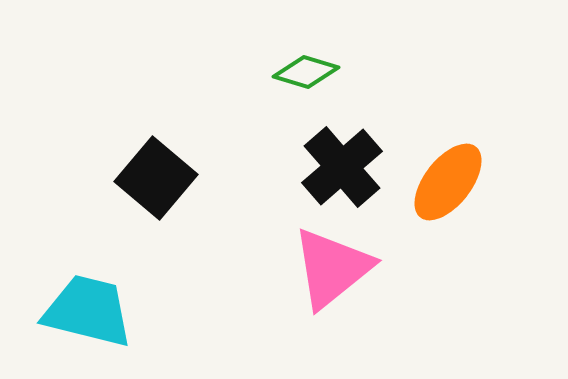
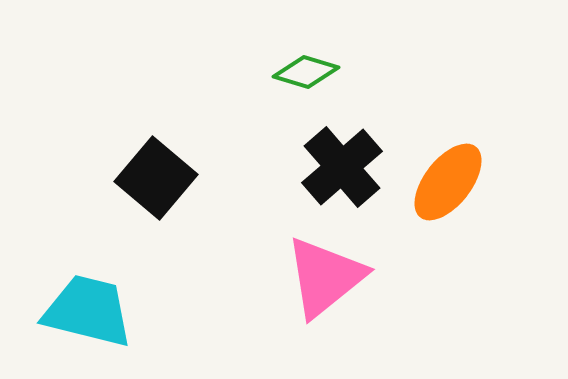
pink triangle: moved 7 px left, 9 px down
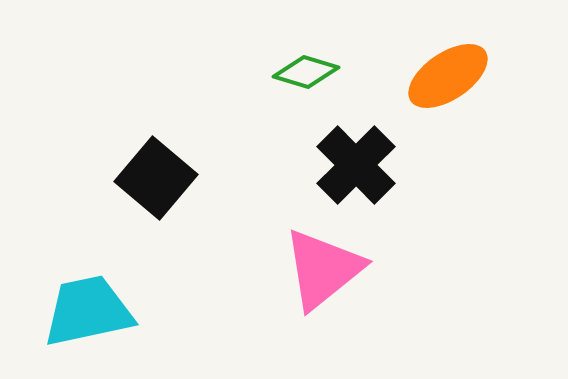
black cross: moved 14 px right, 2 px up; rotated 4 degrees counterclockwise
orange ellipse: moved 106 px up; rotated 18 degrees clockwise
pink triangle: moved 2 px left, 8 px up
cyan trapezoid: rotated 26 degrees counterclockwise
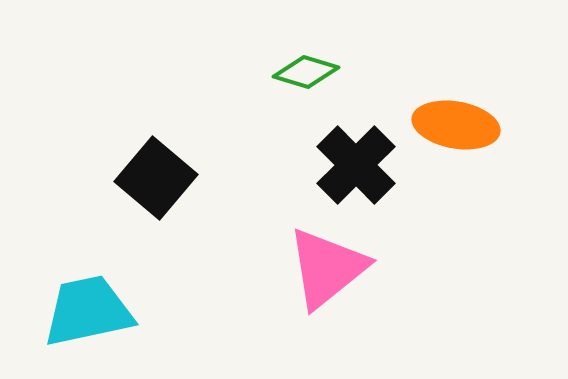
orange ellipse: moved 8 px right, 49 px down; rotated 44 degrees clockwise
pink triangle: moved 4 px right, 1 px up
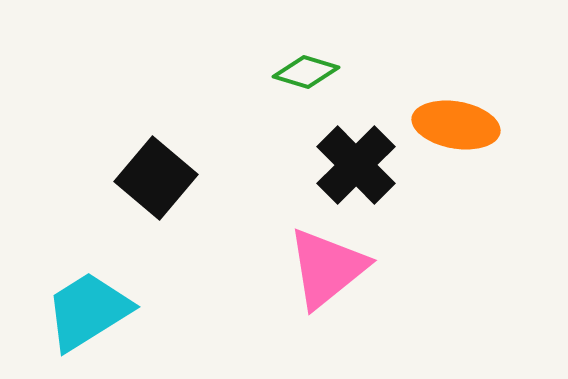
cyan trapezoid: rotated 20 degrees counterclockwise
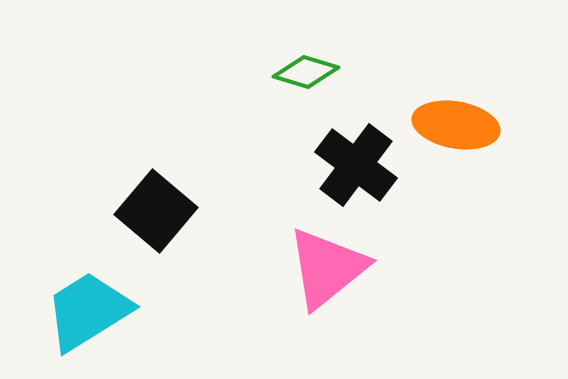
black cross: rotated 8 degrees counterclockwise
black square: moved 33 px down
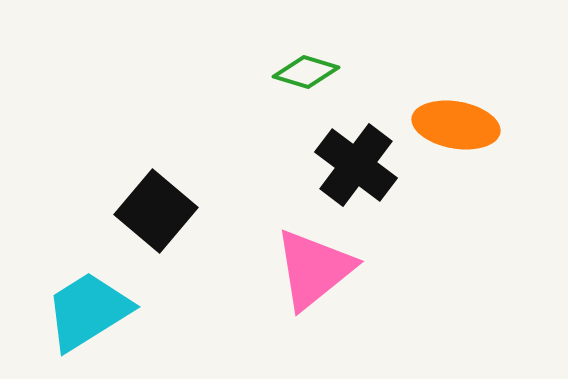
pink triangle: moved 13 px left, 1 px down
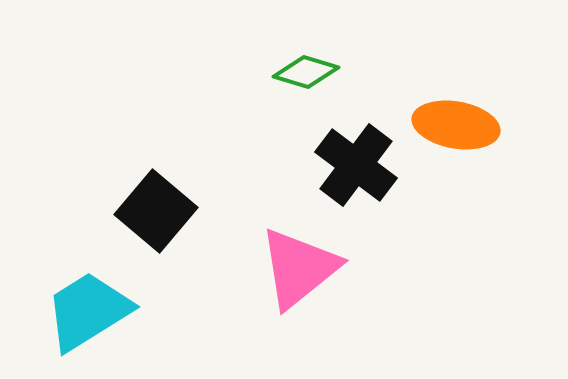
pink triangle: moved 15 px left, 1 px up
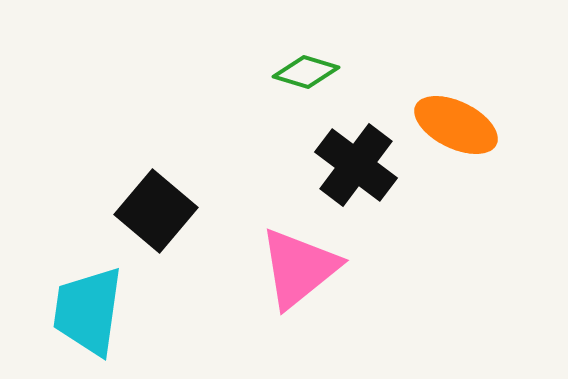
orange ellipse: rotated 16 degrees clockwise
cyan trapezoid: rotated 50 degrees counterclockwise
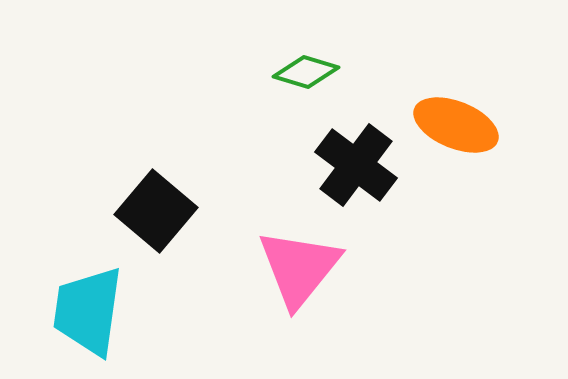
orange ellipse: rotated 4 degrees counterclockwise
pink triangle: rotated 12 degrees counterclockwise
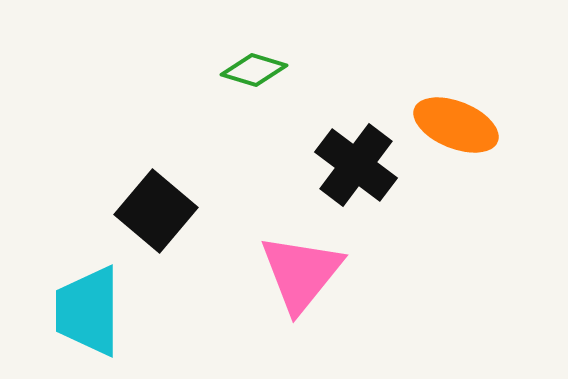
green diamond: moved 52 px left, 2 px up
pink triangle: moved 2 px right, 5 px down
cyan trapezoid: rotated 8 degrees counterclockwise
